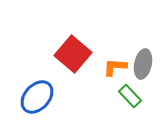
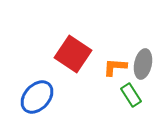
red square: rotated 6 degrees counterclockwise
green rectangle: moved 1 px right, 1 px up; rotated 10 degrees clockwise
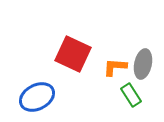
red square: rotated 9 degrees counterclockwise
blue ellipse: rotated 20 degrees clockwise
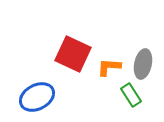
orange L-shape: moved 6 px left
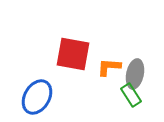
red square: rotated 15 degrees counterclockwise
gray ellipse: moved 8 px left, 10 px down
blue ellipse: rotated 32 degrees counterclockwise
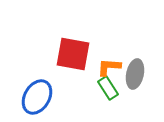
green rectangle: moved 23 px left, 7 px up
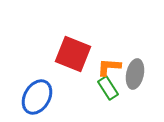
red square: rotated 12 degrees clockwise
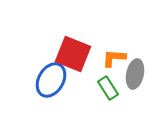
orange L-shape: moved 5 px right, 9 px up
blue ellipse: moved 14 px right, 17 px up
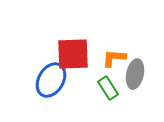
red square: rotated 24 degrees counterclockwise
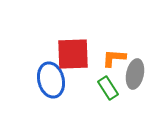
blue ellipse: rotated 44 degrees counterclockwise
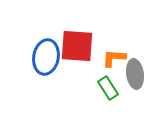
red square: moved 4 px right, 8 px up; rotated 6 degrees clockwise
gray ellipse: rotated 20 degrees counterclockwise
blue ellipse: moved 5 px left, 23 px up; rotated 24 degrees clockwise
